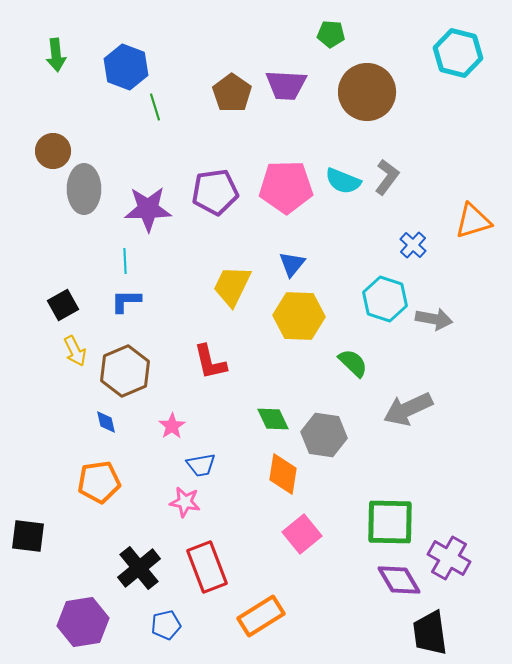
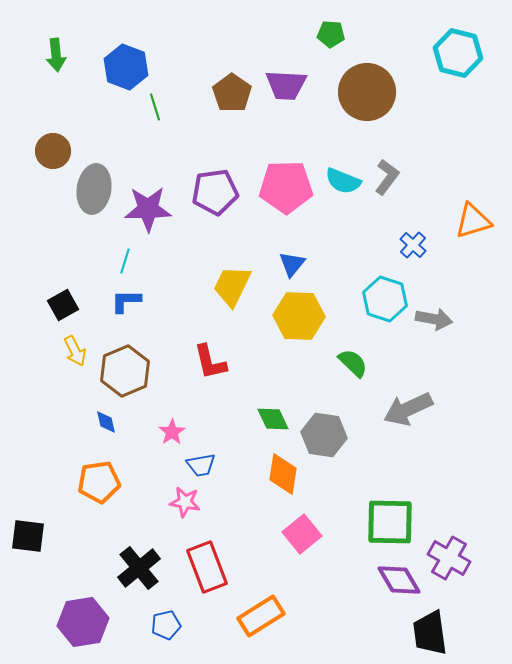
gray ellipse at (84, 189): moved 10 px right; rotated 9 degrees clockwise
cyan line at (125, 261): rotated 20 degrees clockwise
pink star at (172, 426): moved 6 px down
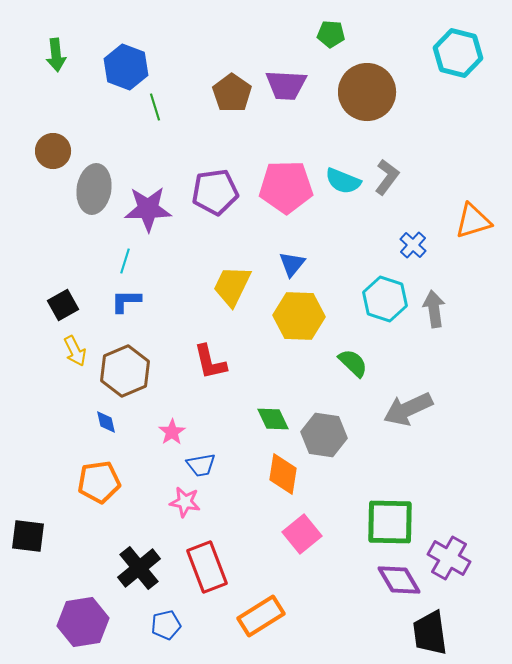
gray arrow at (434, 319): moved 10 px up; rotated 108 degrees counterclockwise
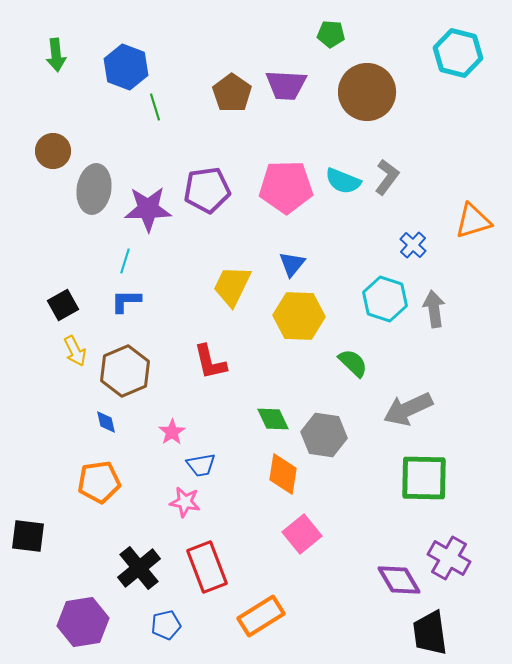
purple pentagon at (215, 192): moved 8 px left, 2 px up
green square at (390, 522): moved 34 px right, 44 px up
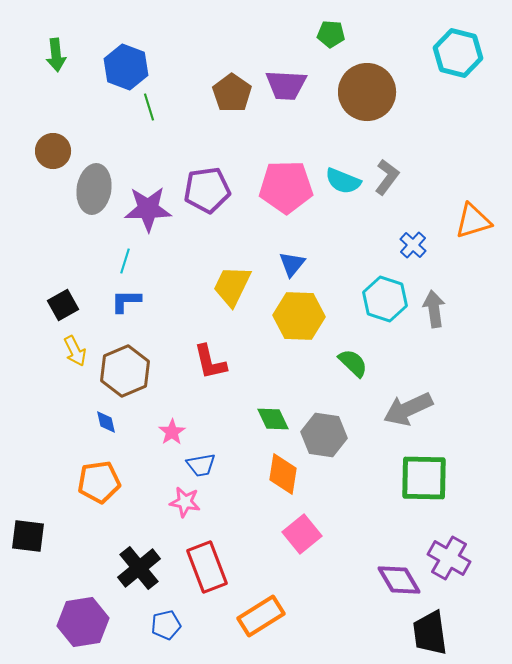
green line at (155, 107): moved 6 px left
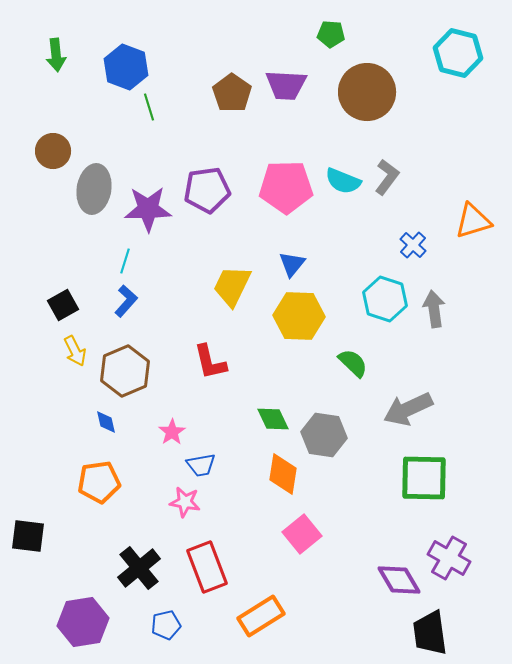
blue L-shape at (126, 301): rotated 132 degrees clockwise
